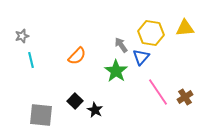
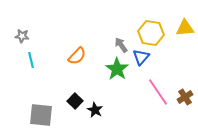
gray star: rotated 24 degrees clockwise
green star: moved 1 px right, 2 px up
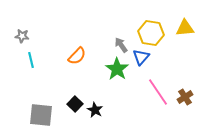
black square: moved 3 px down
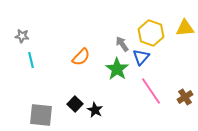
yellow hexagon: rotated 10 degrees clockwise
gray arrow: moved 1 px right, 1 px up
orange semicircle: moved 4 px right, 1 px down
pink line: moved 7 px left, 1 px up
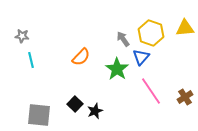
gray arrow: moved 1 px right, 5 px up
black star: moved 1 px down; rotated 21 degrees clockwise
gray square: moved 2 px left
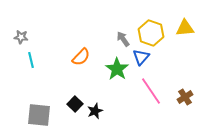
gray star: moved 1 px left, 1 px down
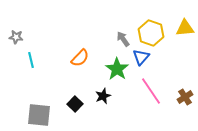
gray star: moved 5 px left
orange semicircle: moved 1 px left, 1 px down
black star: moved 8 px right, 15 px up
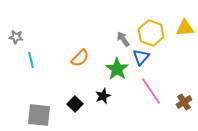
brown cross: moved 1 px left, 5 px down
